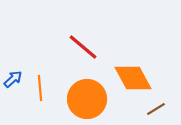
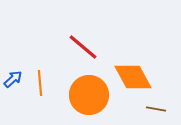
orange diamond: moved 1 px up
orange line: moved 5 px up
orange circle: moved 2 px right, 4 px up
brown line: rotated 42 degrees clockwise
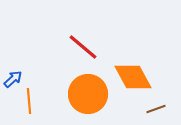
orange line: moved 11 px left, 18 px down
orange circle: moved 1 px left, 1 px up
brown line: rotated 30 degrees counterclockwise
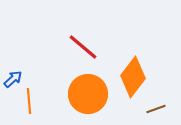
orange diamond: rotated 66 degrees clockwise
